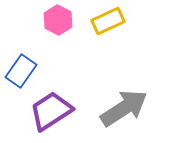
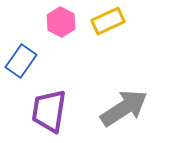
pink hexagon: moved 3 px right, 2 px down
blue rectangle: moved 10 px up
purple trapezoid: moved 2 px left; rotated 48 degrees counterclockwise
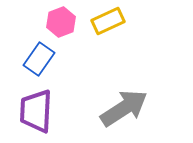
pink hexagon: rotated 12 degrees clockwise
blue rectangle: moved 18 px right, 2 px up
purple trapezoid: moved 13 px left; rotated 6 degrees counterclockwise
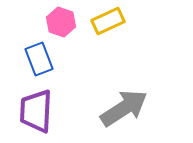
pink hexagon: rotated 20 degrees counterclockwise
blue rectangle: rotated 56 degrees counterclockwise
